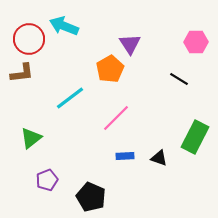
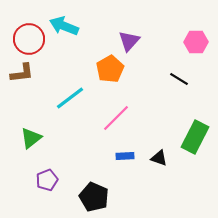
purple triangle: moved 1 px left, 3 px up; rotated 15 degrees clockwise
black pentagon: moved 3 px right
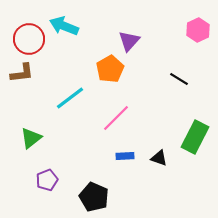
pink hexagon: moved 2 px right, 12 px up; rotated 25 degrees counterclockwise
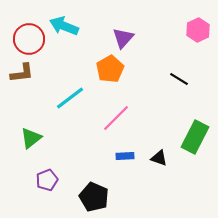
purple triangle: moved 6 px left, 3 px up
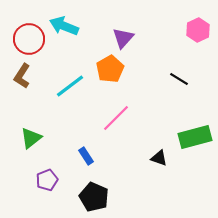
brown L-shape: moved 3 px down; rotated 130 degrees clockwise
cyan line: moved 12 px up
green rectangle: rotated 48 degrees clockwise
blue rectangle: moved 39 px left; rotated 60 degrees clockwise
